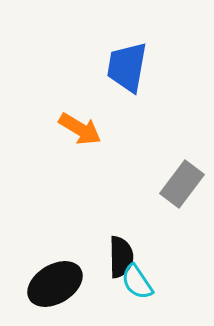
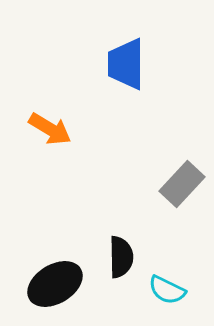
blue trapezoid: moved 1 px left, 3 px up; rotated 10 degrees counterclockwise
orange arrow: moved 30 px left
gray rectangle: rotated 6 degrees clockwise
cyan semicircle: moved 30 px right, 8 px down; rotated 30 degrees counterclockwise
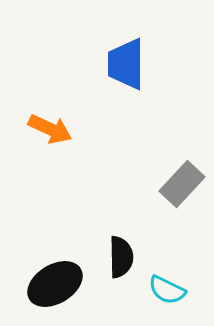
orange arrow: rotated 6 degrees counterclockwise
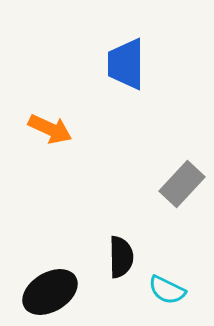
black ellipse: moved 5 px left, 8 px down
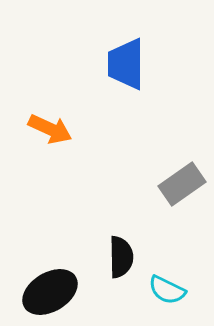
gray rectangle: rotated 12 degrees clockwise
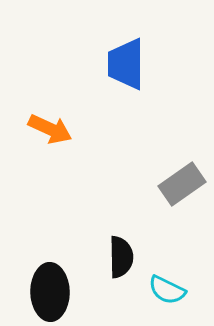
black ellipse: rotated 60 degrees counterclockwise
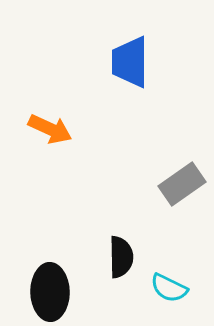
blue trapezoid: moved 4 px right, 2 px up
cyan semicircle: moved 2 px right, 2 px up
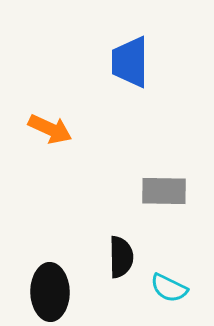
gray rectangle: moved 18 px left, 7 px down; rotated 36 degrees clockwise
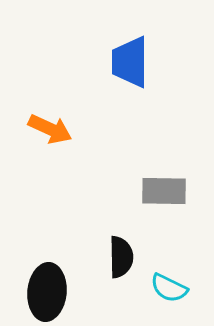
black ellipse: moved 3 px left; rotated 6 degrees clockwise
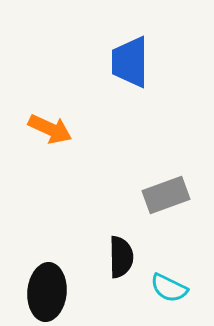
gray rectangle: moved 2 px right, 4 px down; rotated 21 degrees counterclockwise
